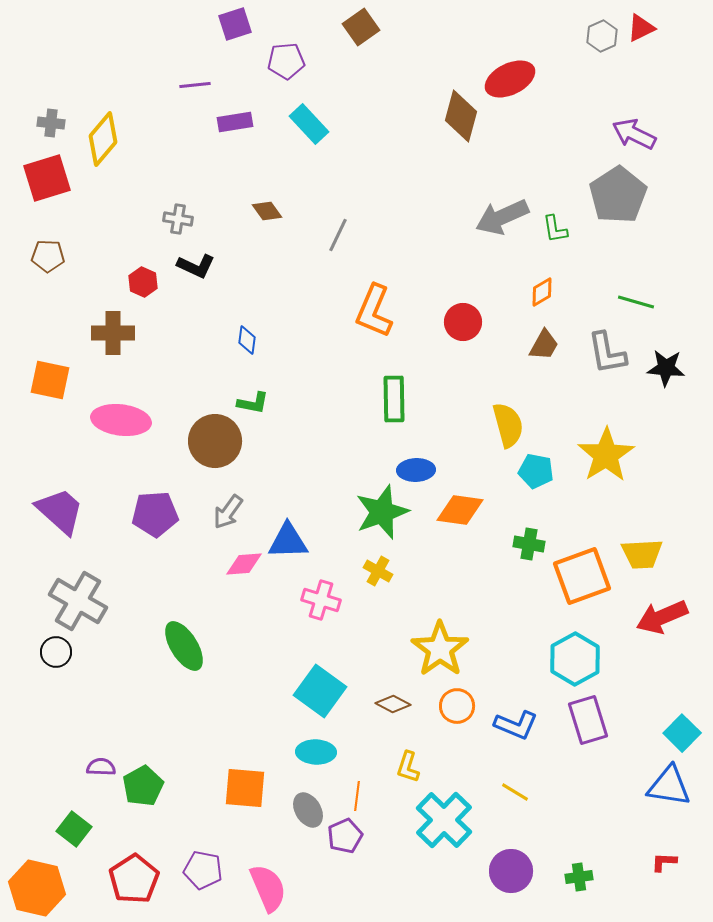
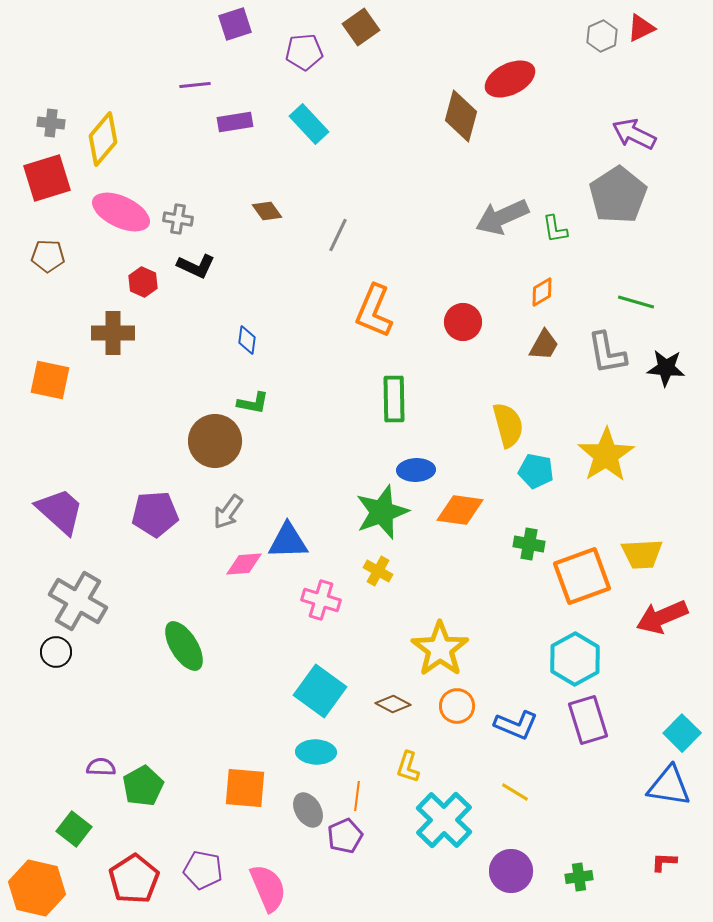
purple pentagon at (286, 61): moved 18 px right, 9 px up
pink ellipse at (121, 420): moved 208 px up; rotated 18 degrees clockwise
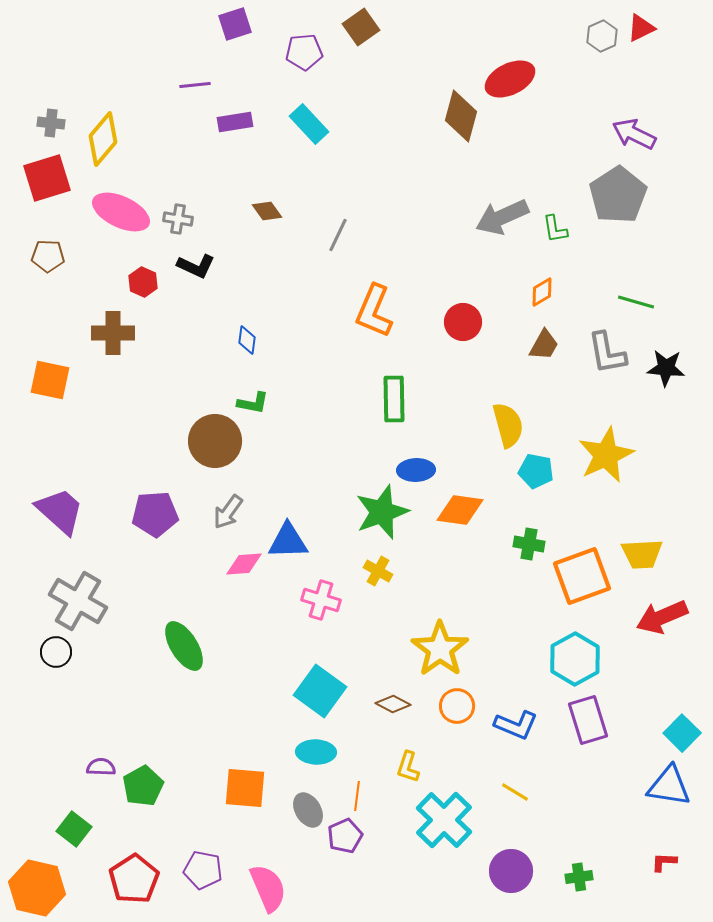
yellow star at (606, 455): rotated 8 degrees clockwise
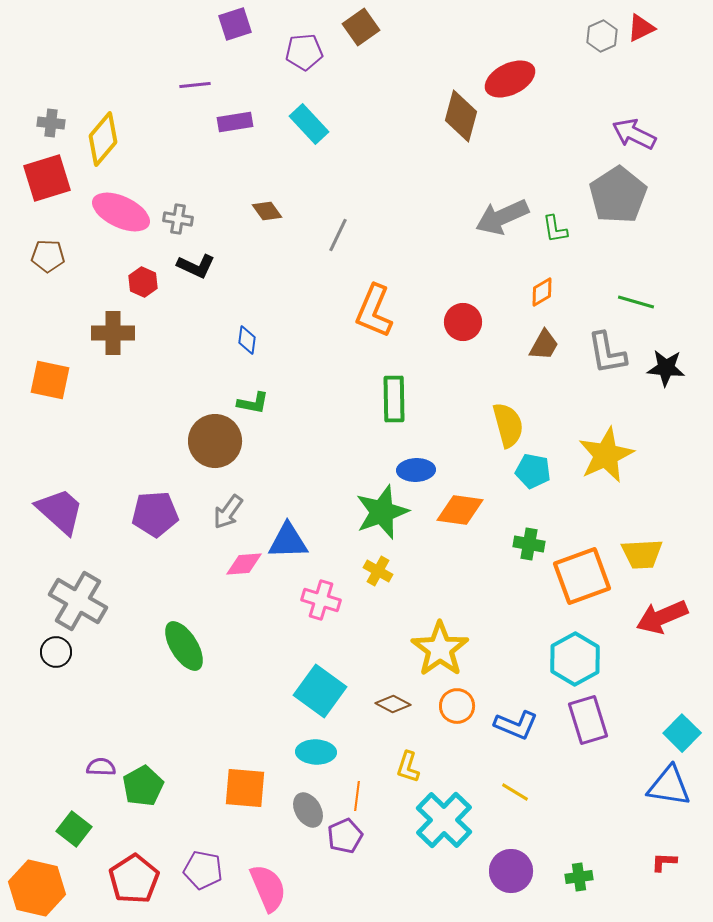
cyan pentagon at (536, 471): moved 3 px left
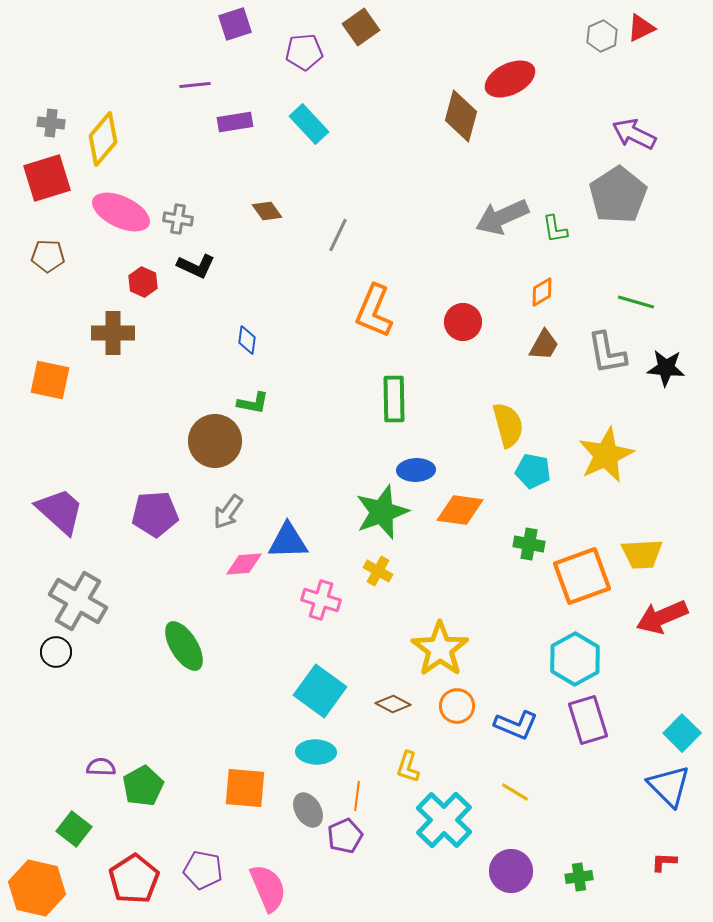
blue triangle at (669, 786): rotated 36 degrees clockwise
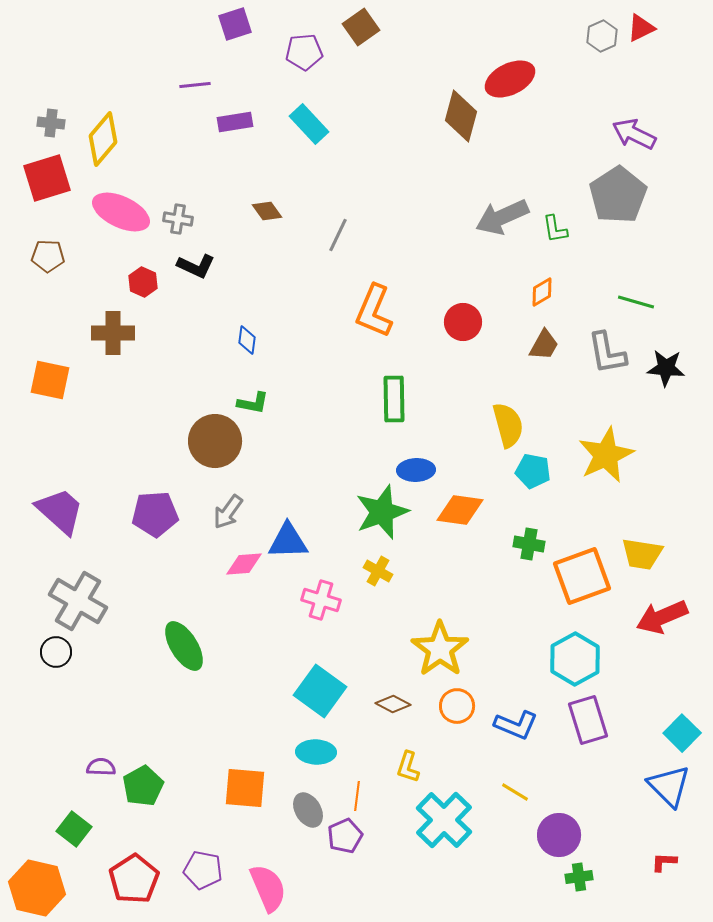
yellow trapezoid at (642, 554): rotated 12 degrees clockwise
purple circle at (511, 871): moved 48 px right, 36 px up
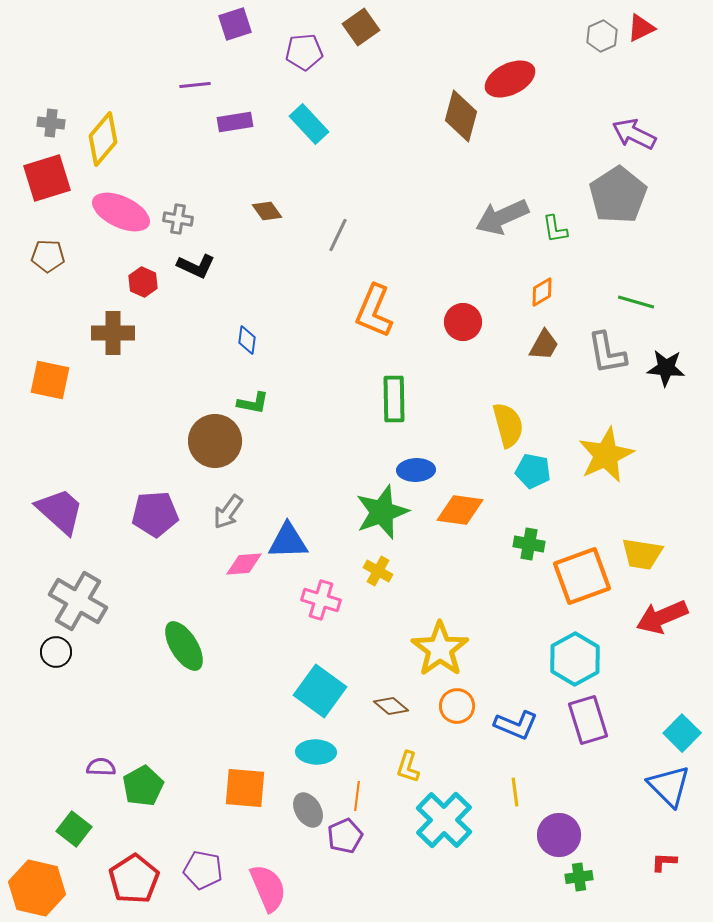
brown diamond at (393, 704): moved 2 px left, 2 px down; rotated 12 degrees clockwise
yellow line at (515, 792): rotated 52 degrees clockwise
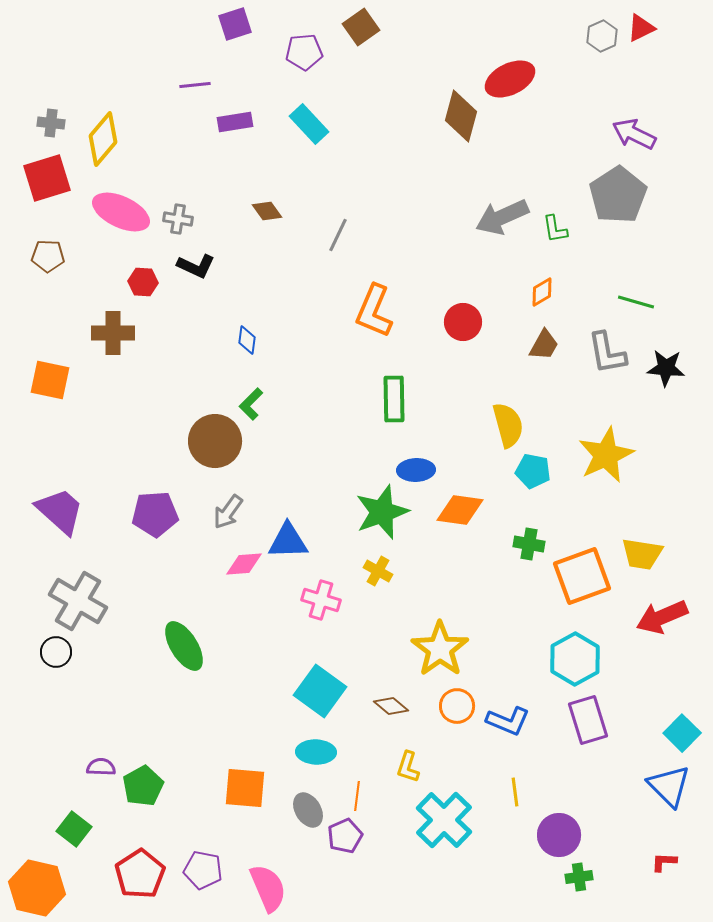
red hexagon at (143, 282): rotated 20 degrees counterclockwise
green L-shape at (253, 403): moved 2 px left, 1 px down; rotated 124 degrees clockwise
blue L-shape at (516, 725): moved 8 px left, 4 px up
red pentagon at (134, 879): moved 6 px right, 5 px up
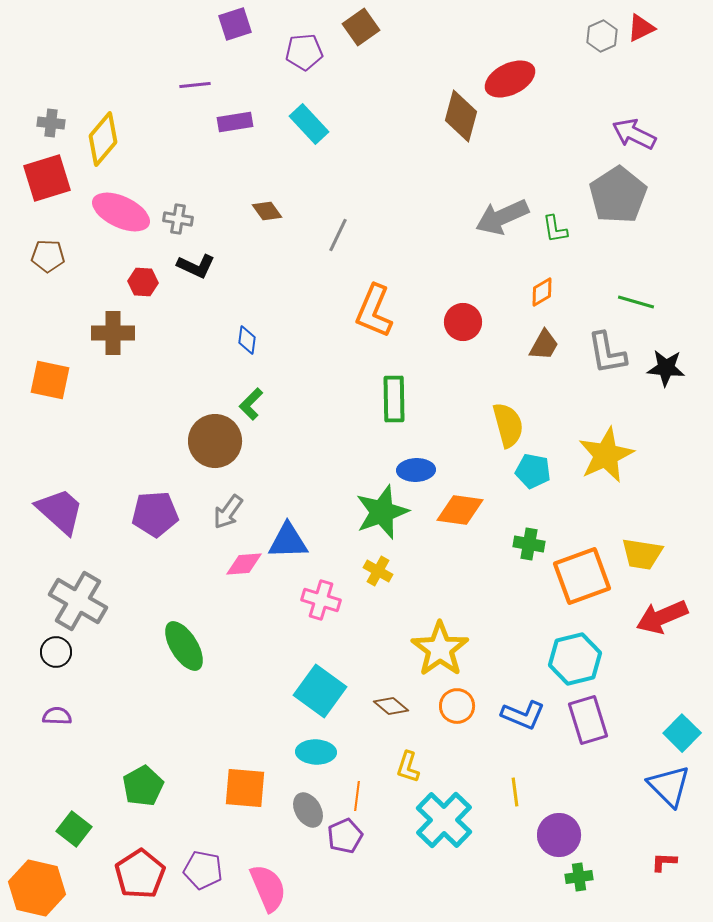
cyan hexagon at (575, 659): rotated 15 degrees clockwise
blue L-shape at (508, 721): moved 15 px right, 6 px up
purple semicircle at (101, 767): moved 44 px left, 51 px up
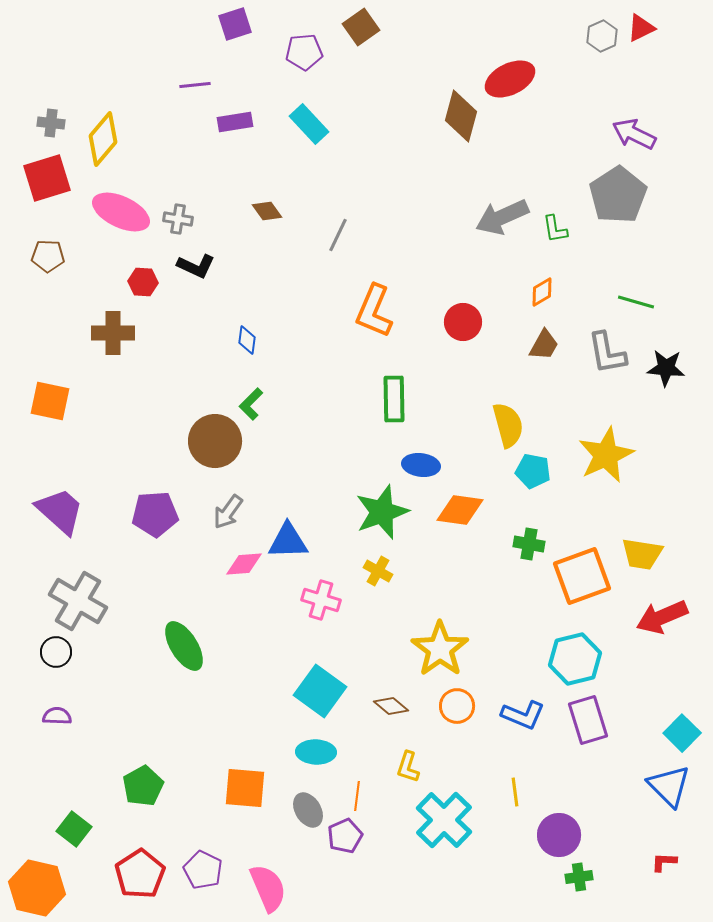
orange square at (50, 380): moved 21 px down
blue ellipse at (416, 470): moved 5 px right, 5 px up; rotated 9 degrees clockwise
purple pentagon at (203, 870): rotated 15 degrees clockwise
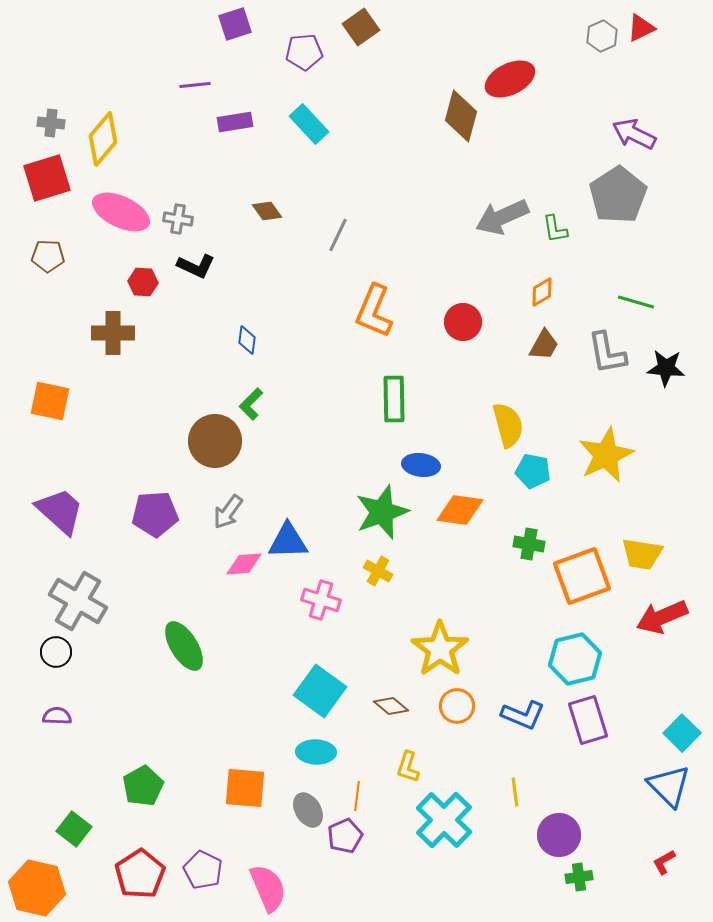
red L-shape at (664, 862): rotated 32 degrees counterclockwise
